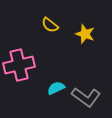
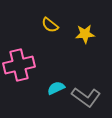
yellow star: rotated 24 degrees counterclockwise
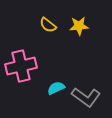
yellow semicircle: moved 2 px left
yellow star: moved 6 px left, 8 px up
pink cross: moved 2 px right, 1 px down
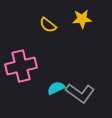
yellow star: moved 3 px right, 7 px up
gray L-shape: moved 6 px left, 4 px up
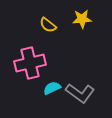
pink cross: moved 9 px right, 3 px up
cyan semicircle: moved 4 px left
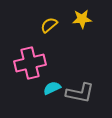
yellow semicircle: moved 1 px right; rotated 102 degrees clockwise
gray L-shape: rotated 24 degrees counterclockwise
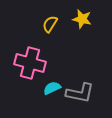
yellow star: rotated 18 degrees clockwise
yellow semicircle: moved 1 px right, 1 px up; rotated 18 degrees counterclockwise
pink cross: rotated 28 degrees clockwise
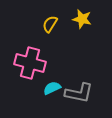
gray L-shape: moved 1 px left
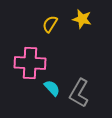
pink cross: rotated 12 degrees counterclockwise
cyan semicircle: rotated 72 degrees clockwise
gray L-shape: rotated 108 degrees clockwise
